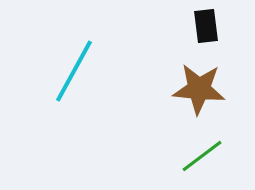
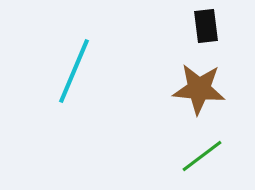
cyan line: rotated 6 degrees counterclockwise
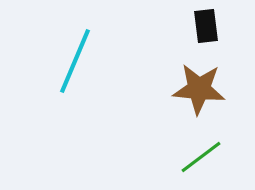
cyan line: moved 1 px right, 10 px up
green line: moved 1 px left, 1 px down
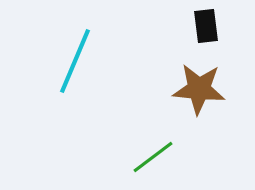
green line: moved 48 px left
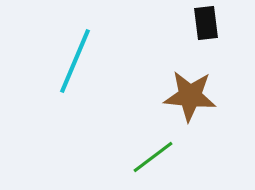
black rectangle: moved 3 px up
brown star: moved 9 px left, 7 px down
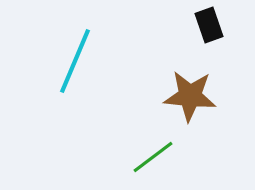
black rectangle: moved 3 px right, 2 px down; rotated 12 degrees counterclockwise
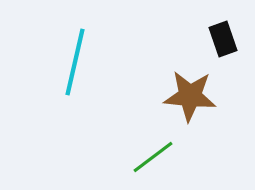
black rectangle: moved 14 px right, 14 px down
cyan line: moved 1 px down; rotated 10 degrees counterclockwise
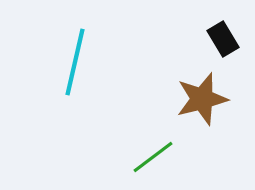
black rectangle: rotated 12 degrees counterclockwise
brown star: moved 12 px right, 3 px down; rotated 20 degrees counterclockwise
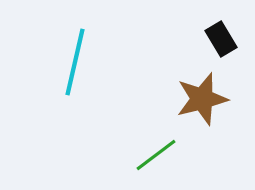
black rectangle: moved 2 px left
green line: moved 3 px right, 2 px up
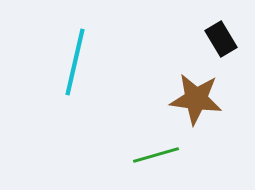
brown star: moved 6 px left; rotated 22 degrees clockwise
green line: rotated 21 degrees clockwise
